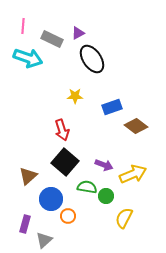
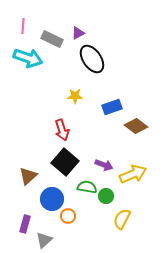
blue circle: moved 1 px right
yellow semicircle: moved 2 px left, 1 px down
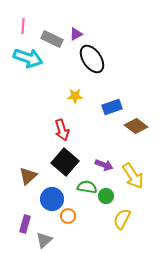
purple triangle: moved 2 px left, 1 px down
yellow arrow: moved 2 px down; rotated 80 degrees clockwise
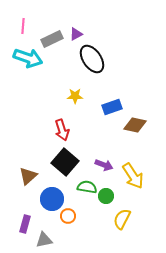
gray rectangle: rotated 50 degrees counterclockwise
brown diamond: moved 1 px left, 1 px up; rotated 25 degrees counterclockwise
gray triangle: rotated 30 degrees clockwise
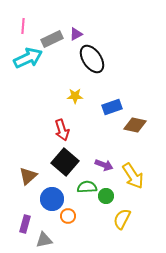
cyan arrow: rotated 44 degrees counterclockwise
green semicircle: rotated 12 degrees counterclockwise
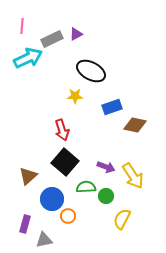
pink line: moved 1 px left
black ellipse: moved 1 px left, 12 px down; rotated 28 degrees counterclockwise
purple arrow: moved 2 px right, 2 px down
green semicircle: moved 1 px left
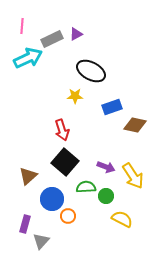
yellow semicircle: rotated 90 degrees clockwise
gray triangle: moved 3 px left, 1 px down; rotated 36 degrees counterclockwise
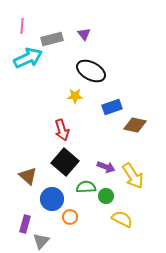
purple triangle: moved 8 px right; rotated 40 degrees counterclockwise
gray rectangle: rotated 10 degrees clockwise
brown triangle: rotated 36 degrees counterclockwise
orange circle: moved 2 px right, 1 px down
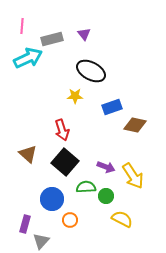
brown triangle: moved 22 px up
orange circle: moved 3 px down
